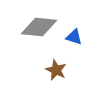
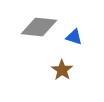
brown star: moved 6 px right; rotated 10 degrees clockwise
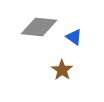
blue triangle: rotated 18 degrees clockwise
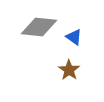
brown star: moved 7 px right
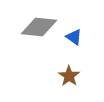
brown star: moved 6 px down
